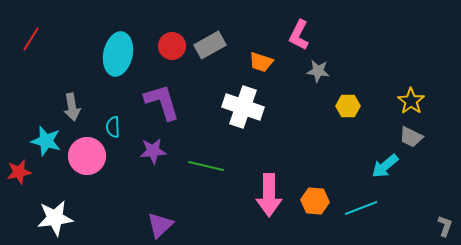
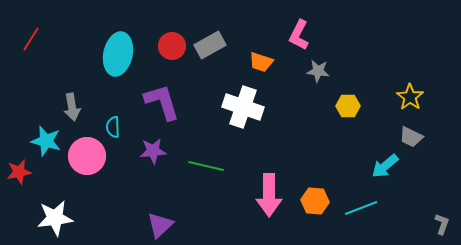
yellow star: moved 1 px left, 4 px up
gray L-shape: moved 3 px left, 2 px up
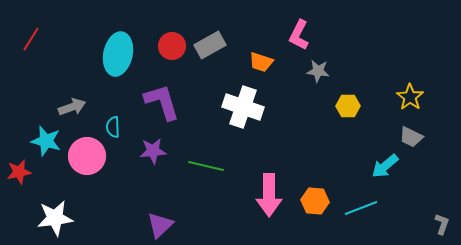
gray arrow: rotated 100 degrees counterclockwise
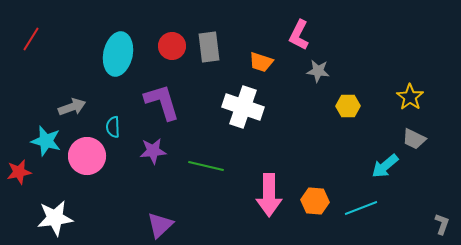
gray rectangle: moved 1 px left, 2 px down; rotated 68 degrees counterclockwise
gray trapezoid: moved 3 px right, 2 px down
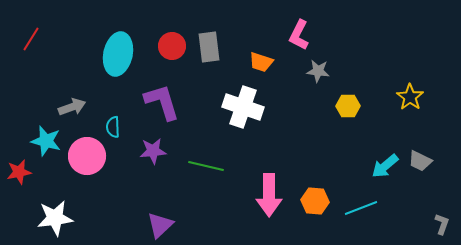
gray trapezoid: moved 6 px right, 22 px down
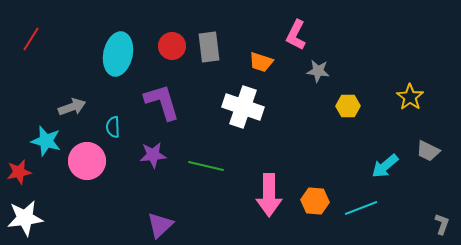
pink L-shape: moved 3 px left
purple star: moved 4 px down
pink circle: moved 5 px down
gray trapezoid: moved 8 px right, 10 px up
white star: moved 30 px left
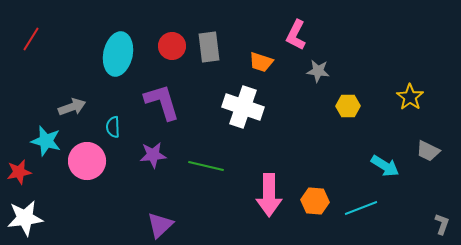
cyan arrow: rotated 108 degrees counterclockwise
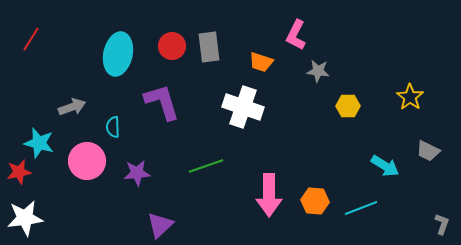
cyan star: moved 7 px left, 2 px down
purple star: moved 16 px left, 18 px down
green line: rotated 32 degrees counterclockwise
